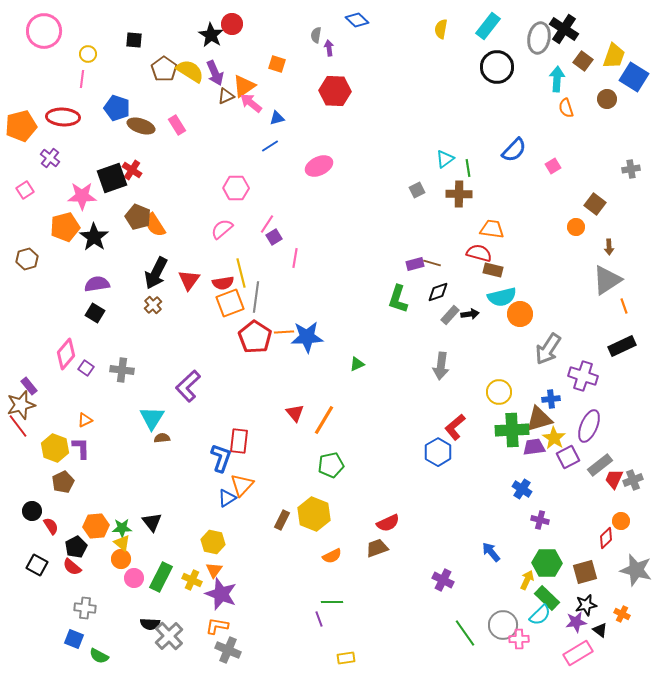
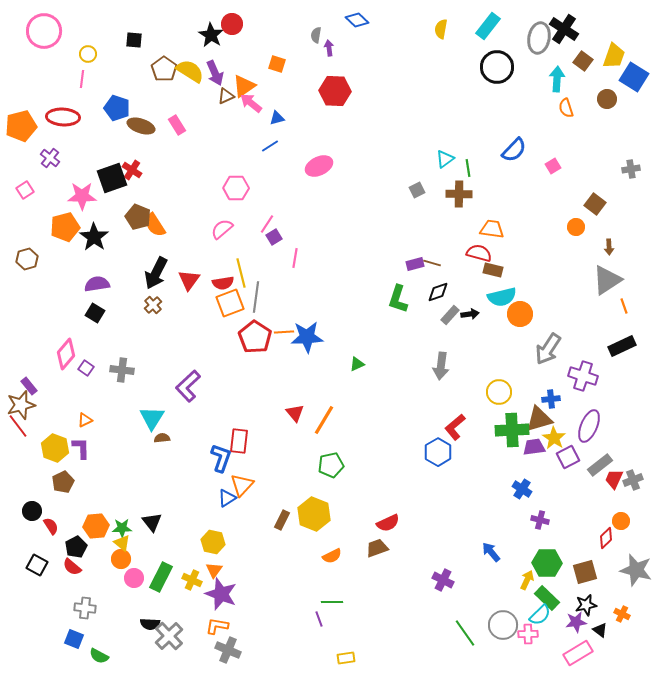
pink cross at (519, 639): moved 9 px right, 5 px up
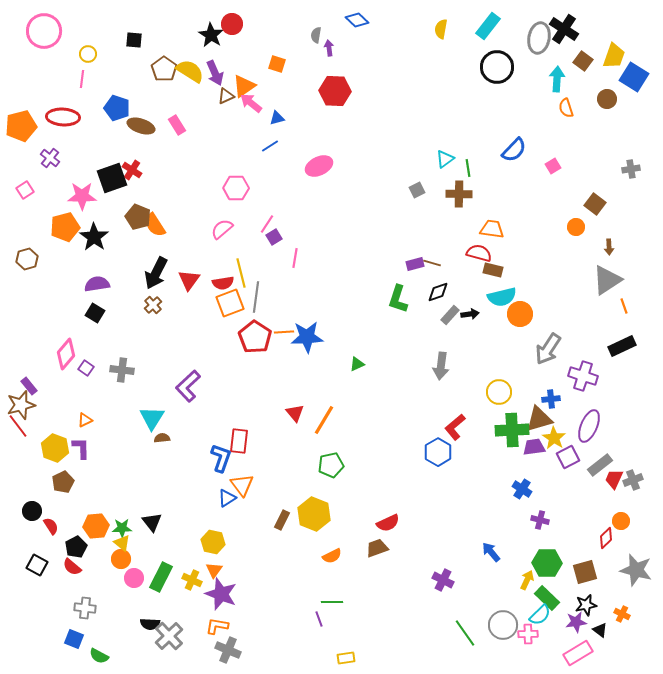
orange triangle at (242, 485): rotated 20 degrees counterclockwise
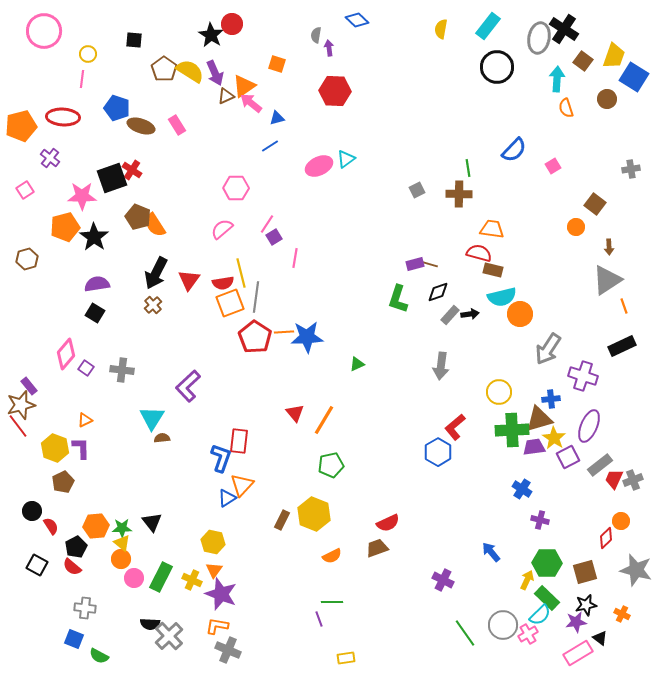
cyan triangle at (445, 159): moved 99 px left
brown line at (432, 263): moved 3 px left, 1 px down
orange triangle at (242, 485): rotated 20 degrees clockwise
black triangle at (600, 630): moved 8 px down
pink cross at (528, 634): rotated 30 degrees counterclockwise
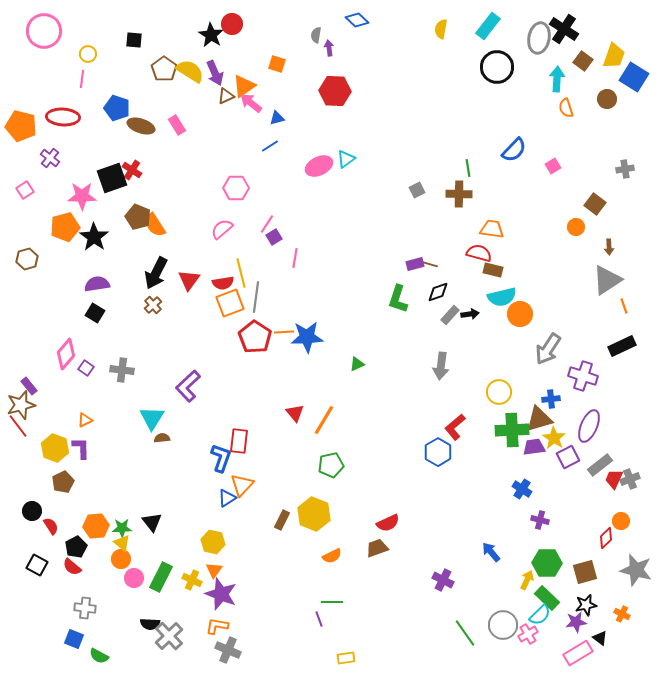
orange pentagon at (21, 126): rotated 28 degrees clockwise
gray cross at (631, 169): moved 6 px left
gray cross at (633, 480): moved 3 px left, 1 px up
